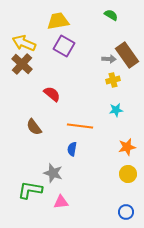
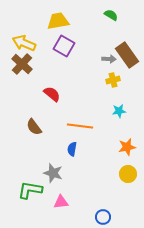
cyan star: moved 3 px right, 1 px down
blue circle: moved 23 px left, 5 px down
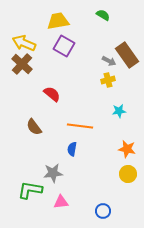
green semicircle: moved 8 px left
gray arrow: moved 2 px down; rotated 24 degrees clockwise
yellow cross: moved 5 px left
orange star: moved 2 px down; rotated 24 degrees clockwise
gray star: rotated 24 degrees counterclockwise
blue circle: moved 6 px up
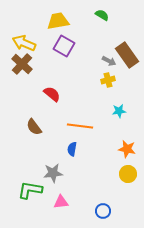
green semicircle: moved 1 px left
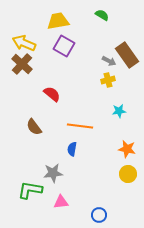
blue circle: moved 4 px left, 4 px down
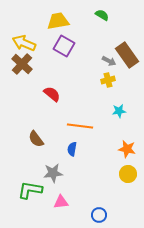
brown semicircle: moved 2 px right, 12 px down
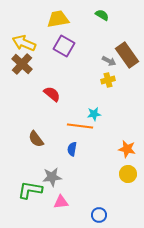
yellow trapezoid: moved 2 px up
cyan star: moved 25 px left, 3 px down
gray star: moved 1 px left, 4 px down
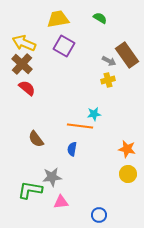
green semicircle: moved 2 px left, 3 px down
red semicircle: moved 25 px left, 6 px up
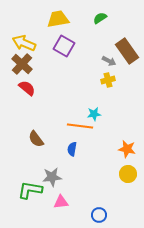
green semicircle: rotated 64 degrees counterclockwise
brown rectangle: moved 4 px up
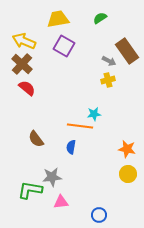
yellow arrow: moved 2 px up
blue semicircle: moved 1 px left, 2 px up
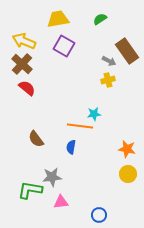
green semicircle: moved 1 px down
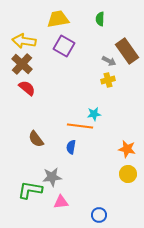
green semicircle: rotated 56 degrees counterclockwise
yellow arrow: rotated 15 degrees counterclockwise
